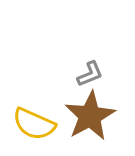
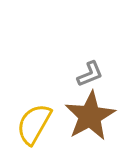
yellow semicircle: rotated 96 degrees clockwise
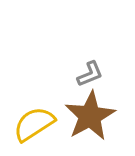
yellow semicircle: rotated 27 degrees clockwise
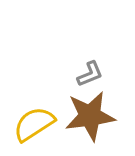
brown star: rotated 21 degrees clockwise
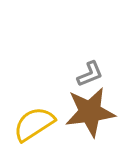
brown star: moved 4 px up
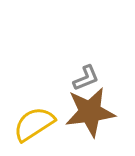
gray L-shape: moved 4 px left, 4 px down
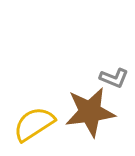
gray L-shape: moved 28 px right; rotated 44 degrees clockwise
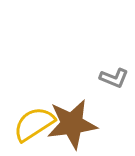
brown star: moved 18 px left, 12 px down
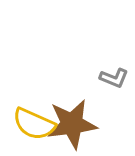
yellow semicircle: rotated 123 degrees counterclockwise
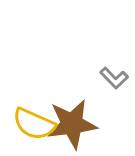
gray L-shape: rotated 24 degrees clockwise
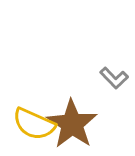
brown star: rotated 30 degrees counterclockwise
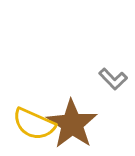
gray L-shape: moved 1 px left, 1 px down
